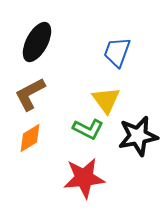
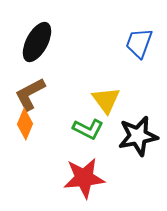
blue trapezoid: moved 22 px right, 9 px up
orange diamond: moved 5 px left, 14 px up; rotated 36 degrees counterclockwise
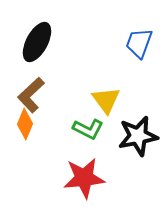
brown L-shape: moved 1 px right, 1 px down; rotated 15 degrees counterclockwise
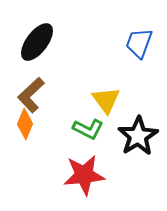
black ellipse: rotated 9 degrees clockwise
black star: rotated 21 degrees counterclockwise
red star: moved 3 px up
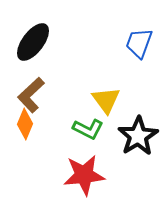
black ellipse: moved 4 px left
